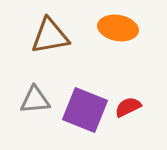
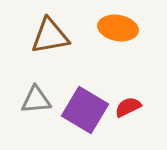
gray triangle: moved 1 px right
purple square: rotated 9 degrees clockwise
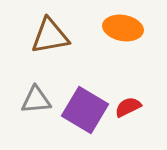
orange ellipse: moved 5 px right
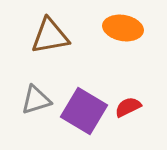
gray triangle: rotated 12 degrees counterclockwise
purple square: moved 1 px left, 1 px down
